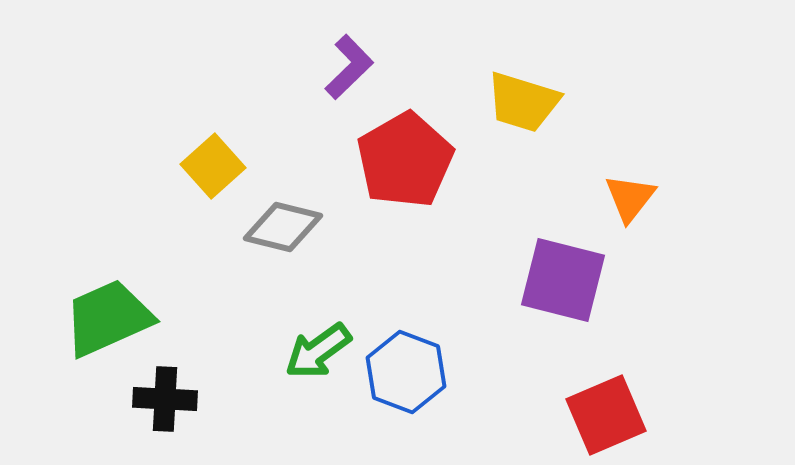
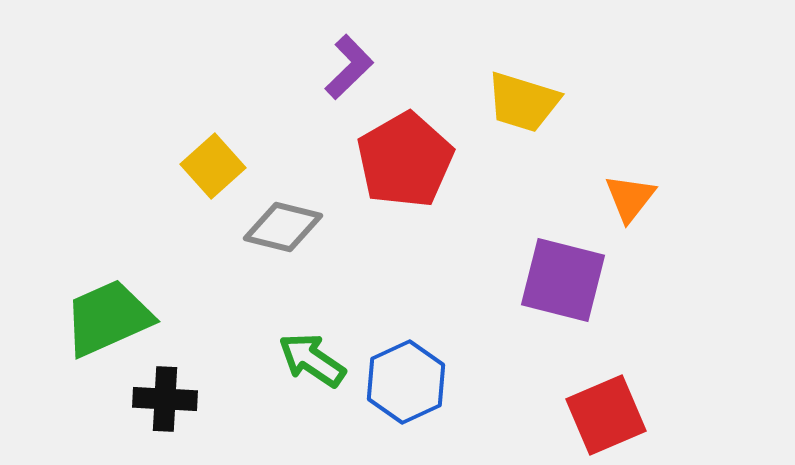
green arrow: moved 6 px left, 9 px down; rotated 70 degrees clockwise
blue hexagon: moved 10 px down; rotated 14 degrees clockwise
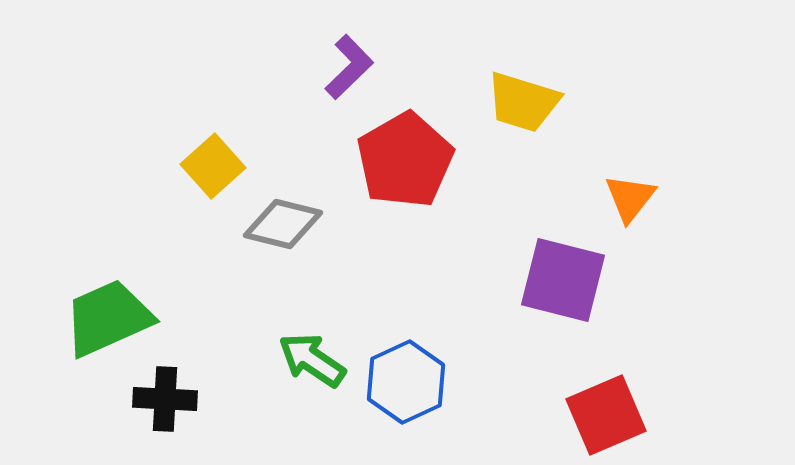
gray diamond: moved 3 px up
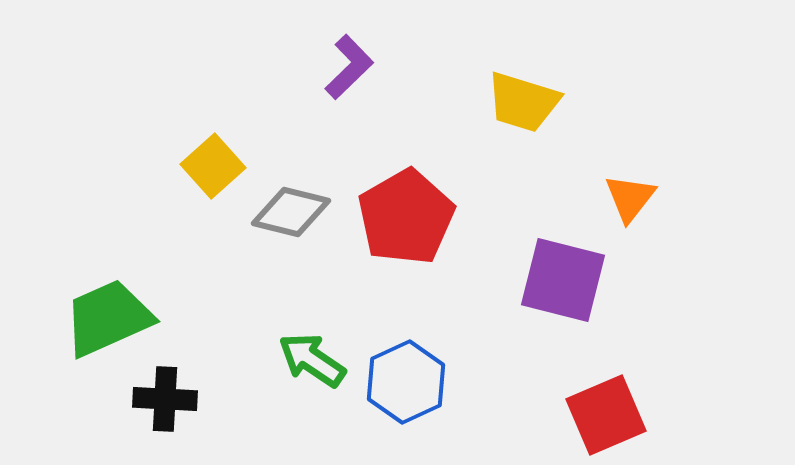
red pentagon: moved 1 px right, 57 px down
gray diamond: moved 8 px right, 12 px up
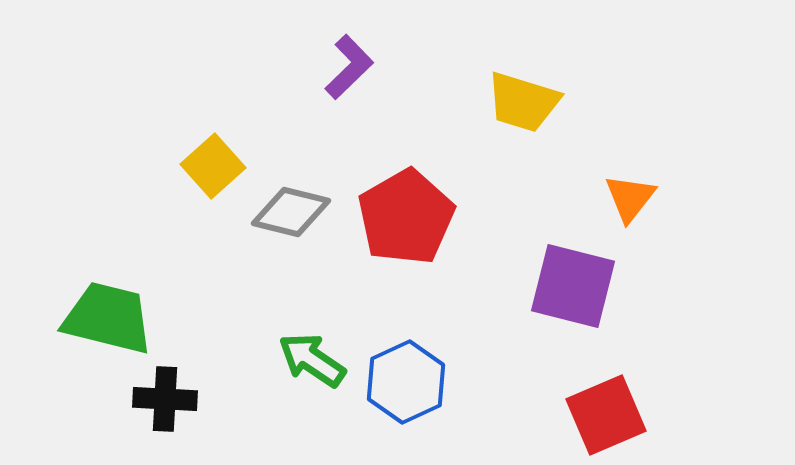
purple square: moved 10 px right, 6 px down
green trapezoid: rotated 38 degrees clockwise
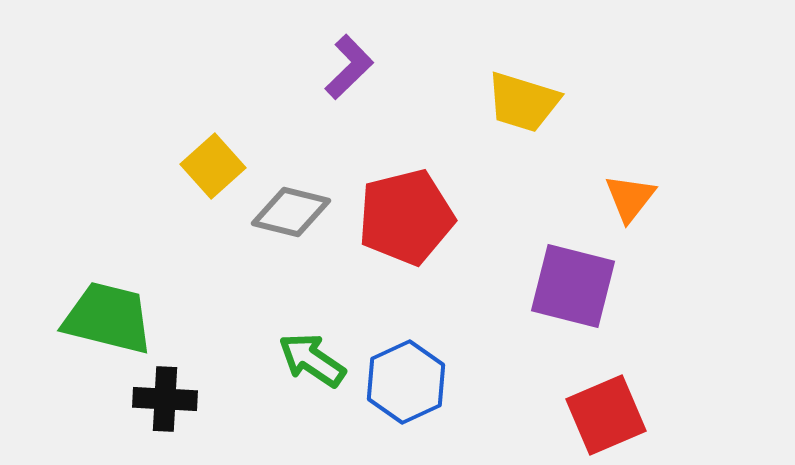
red pentagon: rotated 16 degrees clockwise
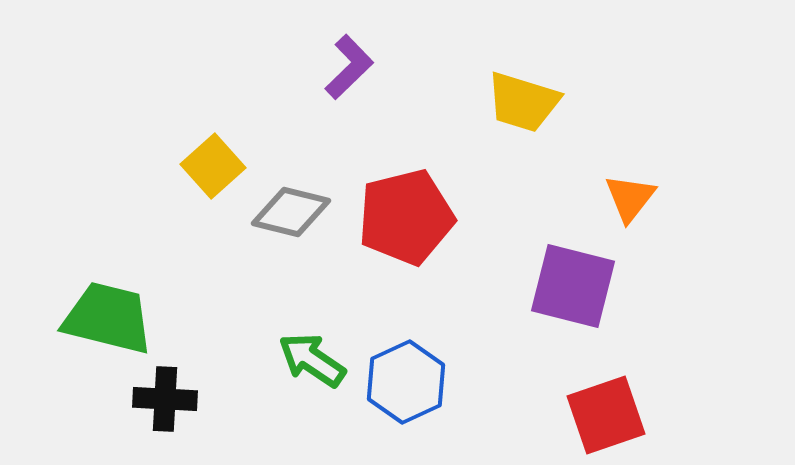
red square: rotated 4 degrees clockwise
